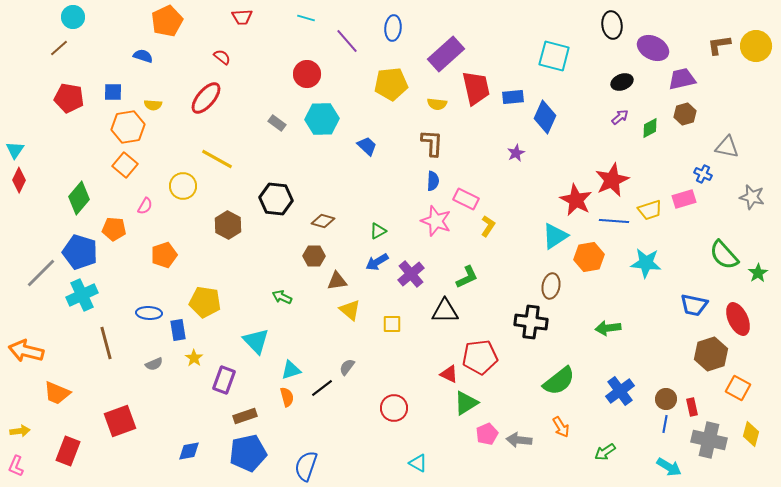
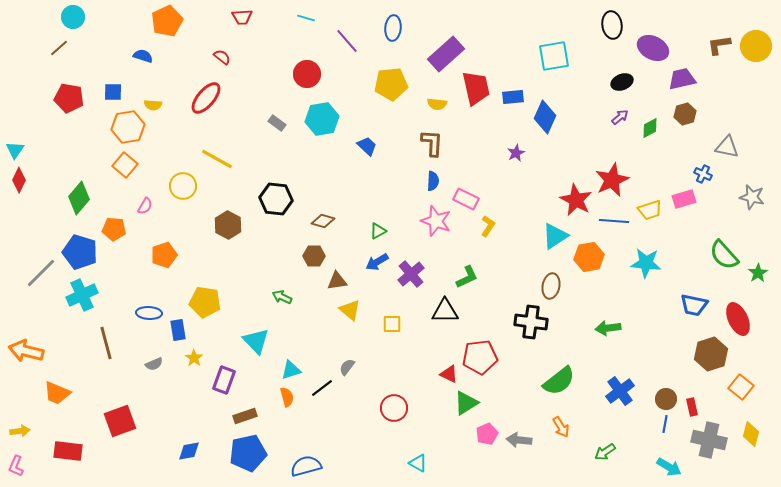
cyan square at (554, 56): rotated 24 degrees counterclockwise
cyan hexagon at (322, 119): rotated 8 degrees counterclockwise
orange square at (738, 388): moved 3 px right, 1 px up; rotated 10 degrees clockwise
red rectangle at (68, 451): rotated 76 degrees clockwise
blue semicircle at (306, 466): rotated 56 degrees clockwise
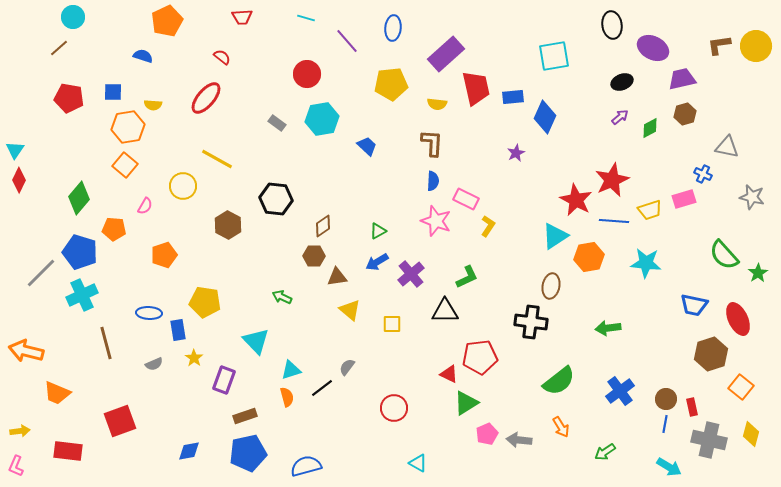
brown diamond at (323, 221): moved 5 px down; rotated 50 degrees counterclockwise
brown triangle at (337, 281): moved 4 px up
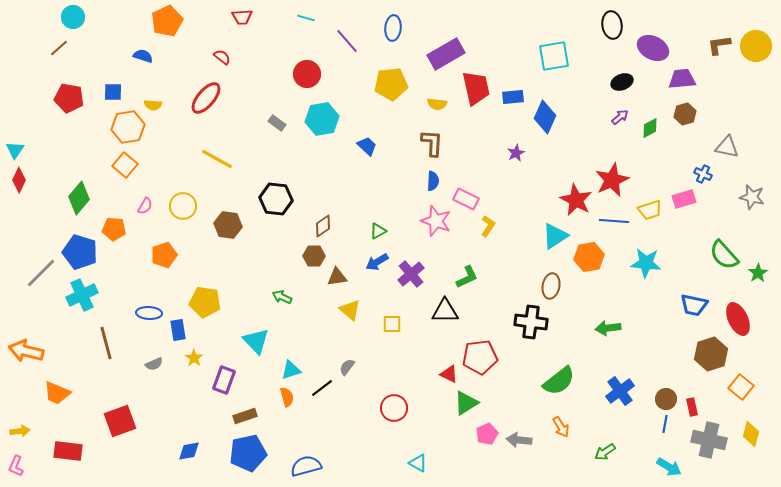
purple rectangle at (446, 54): rotated 12 degrees clockwise
purple trapezoid at (682, 79): rotated 8 degrees clockwise
yellow circle at (183, 186): moved 20 px down
brown hexagon at (228, 225): rotated 20 degrees counterclockwise
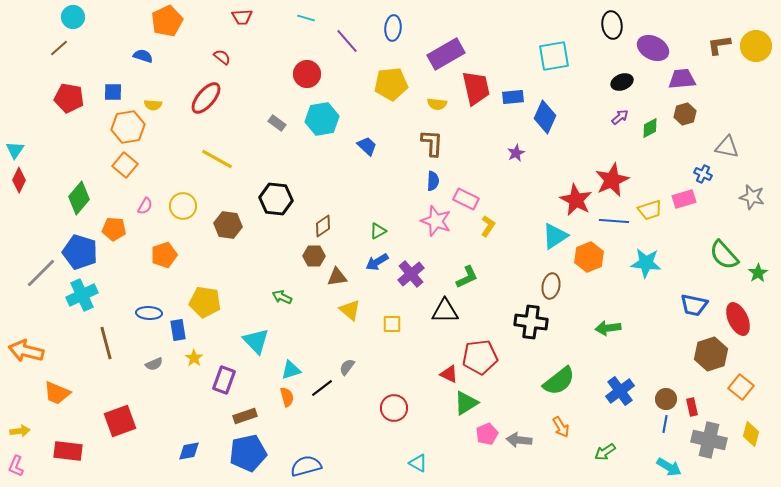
orange hexagon at (589, 257): rotated 12 degrees counterclockwise
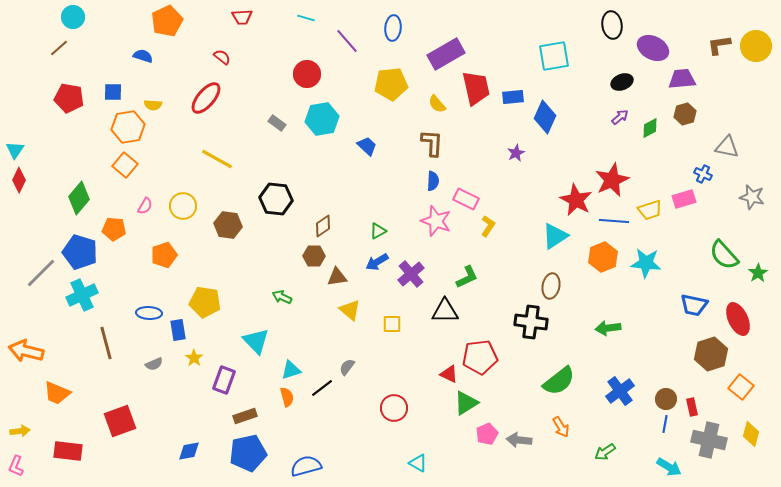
yellow semicircle at (437, 104): rotated 42 degrees clockwise
orange hexagon at (589, 257): moved 14 px right
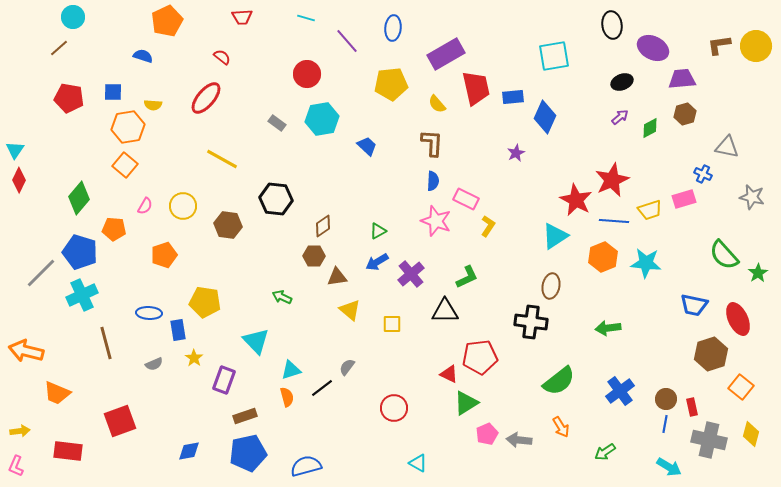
yellow line at (217, 159): moved 5 px right
